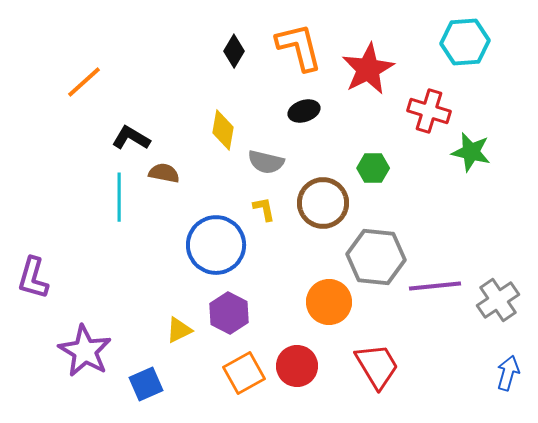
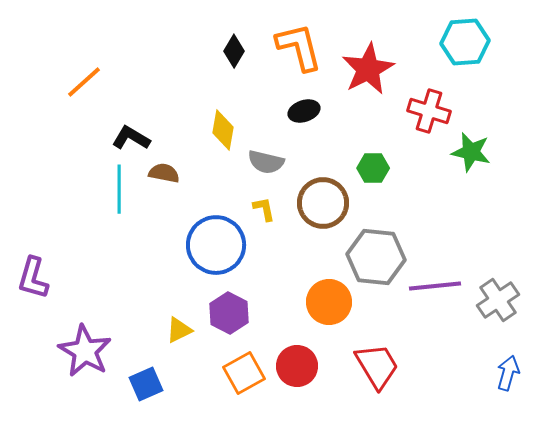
cyan line: moved 8 px up
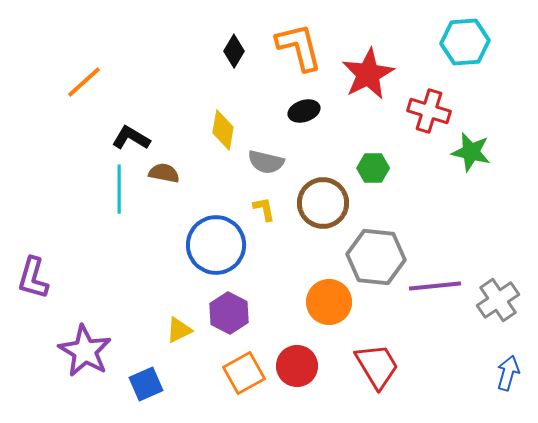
red star: moved 5 px down
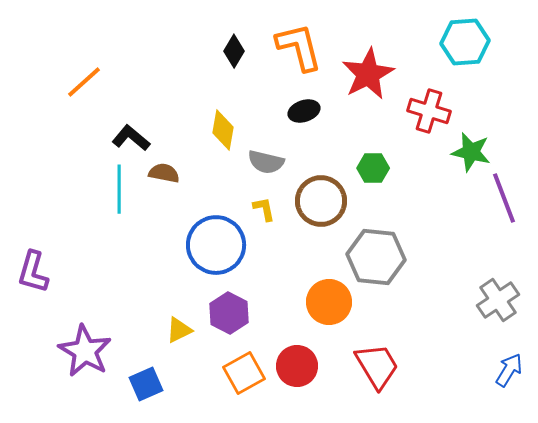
black L-shape: rotated 9 degrees clockwise
brown circle: moved 2 px left, 2 px up
purple L-shape: moved 6 px up
purple line: moved 69 px right, 88 px up; rotated 75 degrees clockwise
blue arrow: moved 1 px right, 3 px up; rotated 16 degrees clockwise
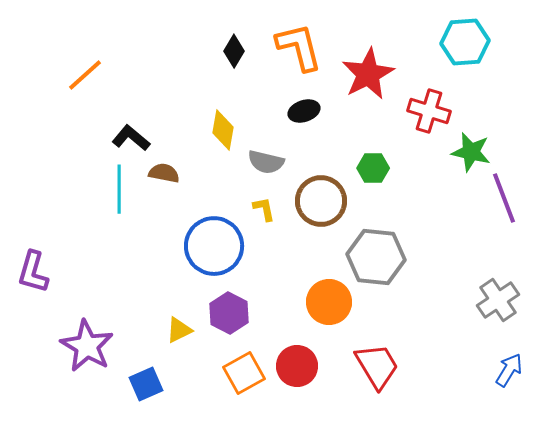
orange line: moved 1 px right, 7 px up
blue circle: moved 2 px left, 1 px down
purple star: moved 2 px right, 5 px up
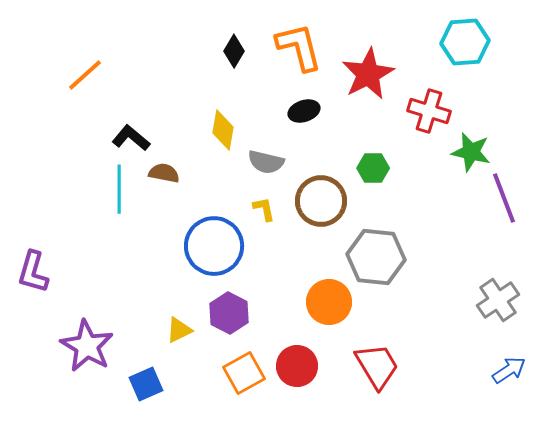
blue arrow: rotated 24 degrees clockwise
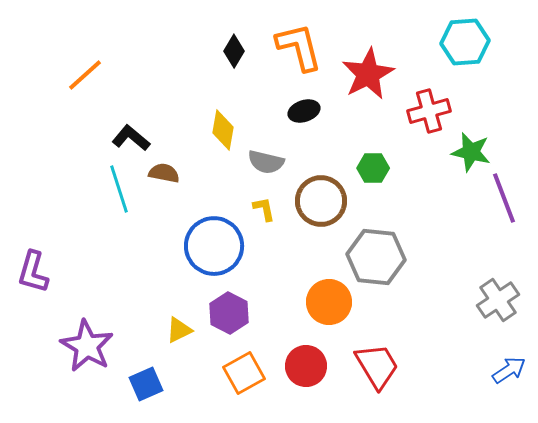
red cross: rotated 33 degrees counterclockwise
cyan line: rotated 18 degrees counterclockwise
red circle: moved 9 px right
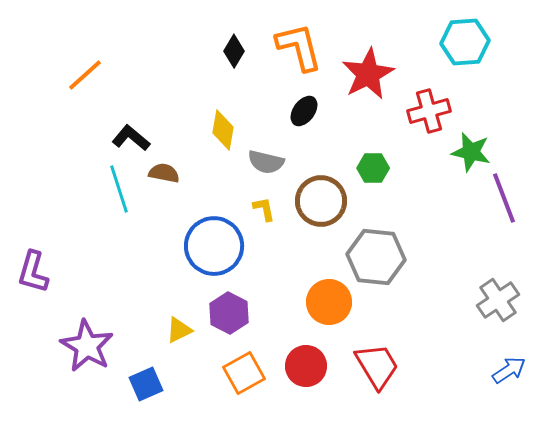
black ellipse: rotated 36 degrees counterclockwise
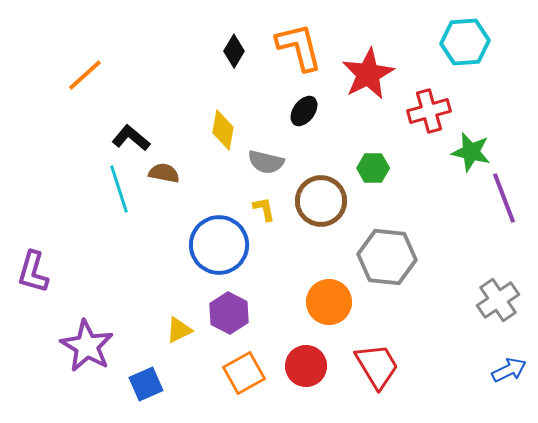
blue circle: moved 5 px right, 1 px up
gray hexagon: moved 11 px right
blue arrow: rotated 8 degrees clockwise
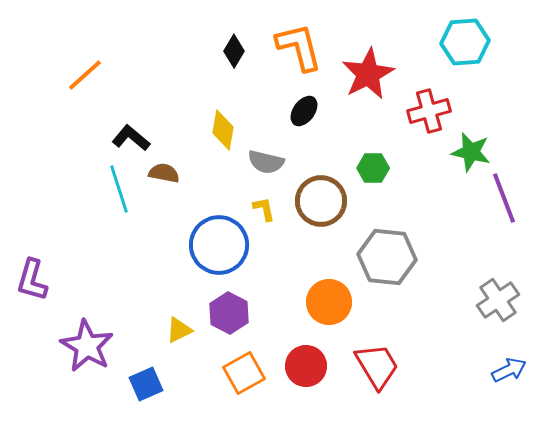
purple L-shape: moved 1 px left, 8 px down
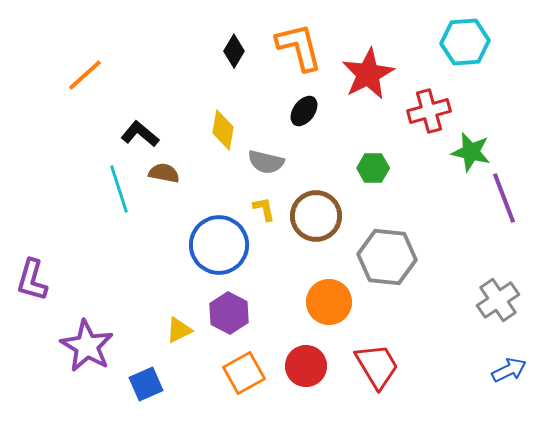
black L-shape: moved 9 px right, 4 px up
brown circle: moved 5 px left, 15 px down
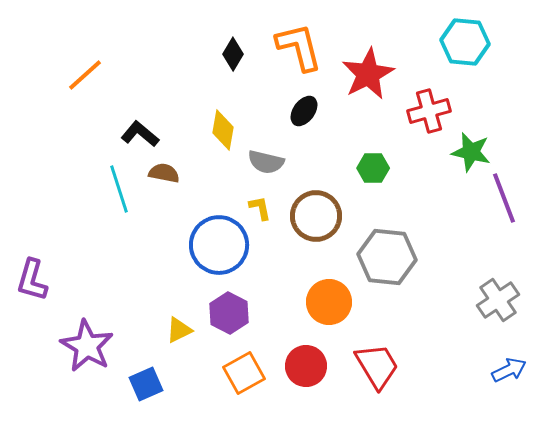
cyan hexagon: rotated 9 degrees clockwise
black diamond: moved 1 px left, 3 px down
yellow L-shape: moved 4 px left, 1 px up
